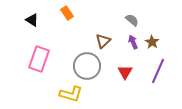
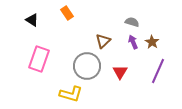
gray semicircle: moved 2 px down; rotated 24 degrees counterclockwise
red triangle: moved 5 px left
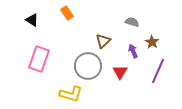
purple arrow: moved 9 px down
gray circle: moved 1 px right
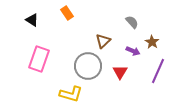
gray semicircle: rotated 32 degrees clockwise
purple arrow: rotated 136 degrees clockwise
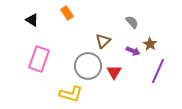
brown star: moved 2 px left, 2 px down
red triangle: moved 6 px left
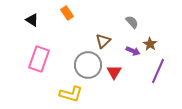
gray circle: moved 1 px up
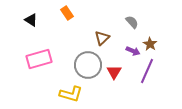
black triangle: moved 1 px left
brown triangle: moved 1 px left, 3 px up
pink rectangle: rotated 55 degrees clockwise
purple line: moved 11 px left
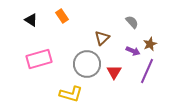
orange rectangle: moved 5 px left, 3 px down
brown star: rotated 16 degrees clockwise
gray circle: moved 1 px left, 1 px up
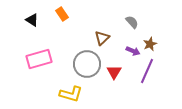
orange rectangle: moved 2 px up
black triangle: moved 1 px right
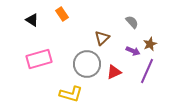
red triangle: rotated 35 degrees clockwise
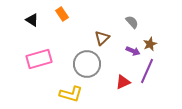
red triangle: moved 9 px right, 10 px down
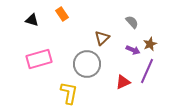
black triangle: rotated 16 degrees counterclockwise
purple arrow: moved 1 px up
yellow L-shape: moved 2 px left, 1 px up; rotated 95 degrees counterclockwise
